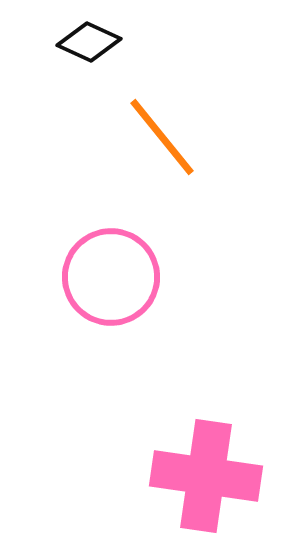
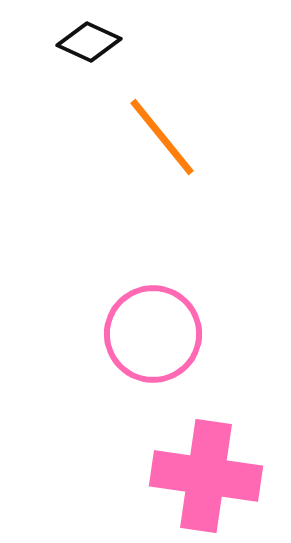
pink circle: moved 42 px right, 57 px down
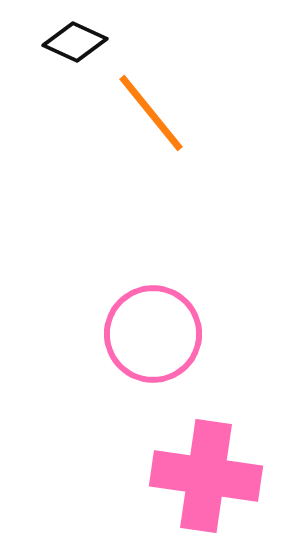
black diamond: moved 14 px left
orange line: moved 11 px left, 24 px up
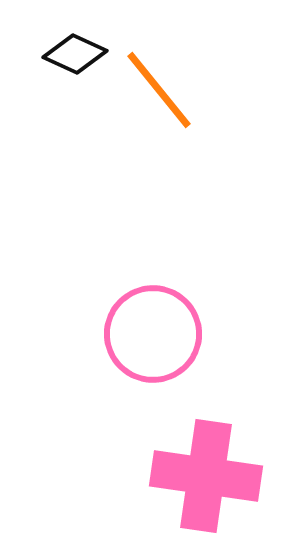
black diamond: moved 12 px down
orange line: moved 8 px right, 23 px up
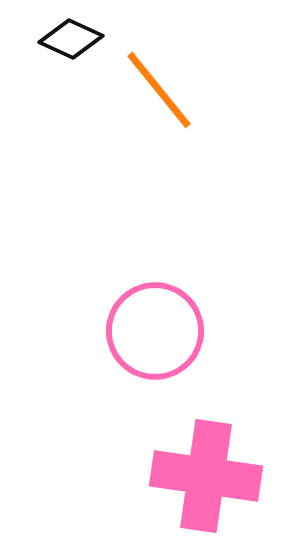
black diamond: moved 4 px left, 15 px up
pink circle: moved 2 px right, 3 px up
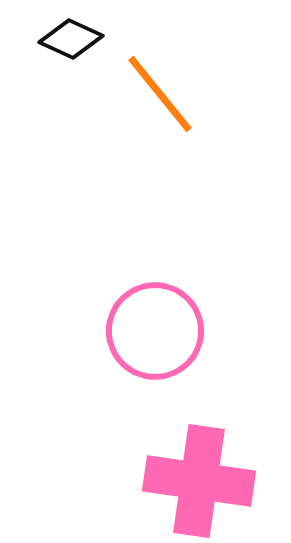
orange line: moved 1 px right, 4 px down
pink cross: moved 7 px left, 5 px down
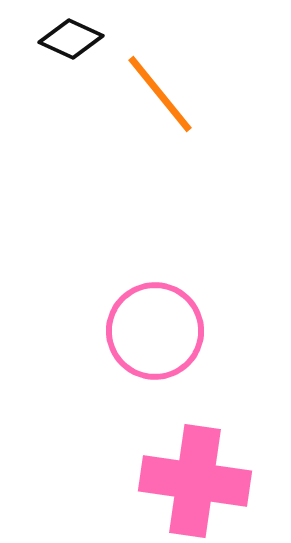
pink cross: moved 4 px left
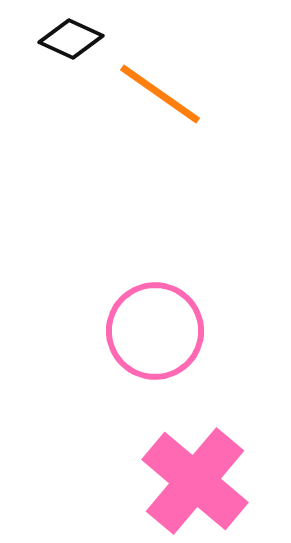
orange line: rotated 16 degrees counterclockwise
pink cross: rotated 32 degrees clockwise
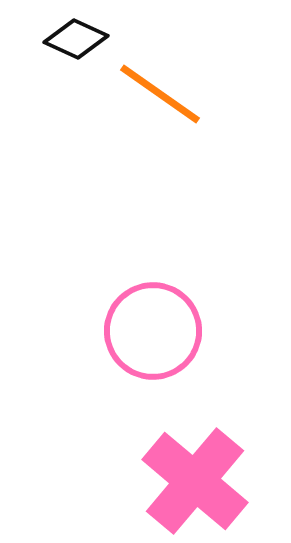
black diamond: moved 5 px right
pink circle: moved 2 px left
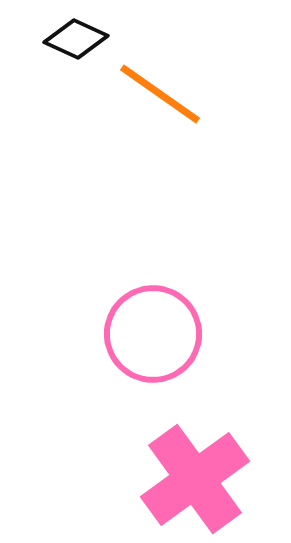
pink circle: moved 3 px down
pink cross: moved 2 px up; rotated 14 degrees clockwise
